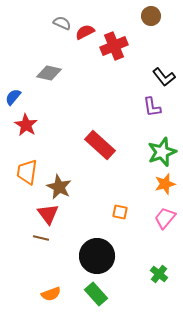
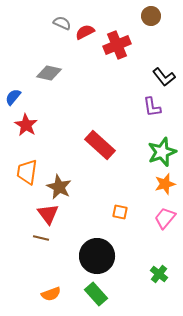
red cross: moved 3 px right, 1 px up
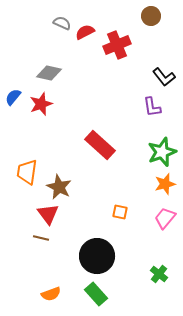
red star: moved 15 px right, 21 px up; rotated 20 degrees clockwise
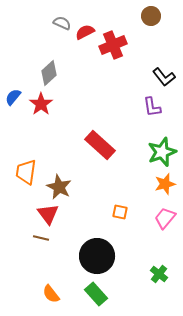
red cross: moved 4 px left
gray diamond: rotated 55 degrees counterclockwise
red star: rotated 15 degrees counterclockwise
orange trapezoid: moved 1 px left
orange semicircle: rotated 72 degrees clockwise
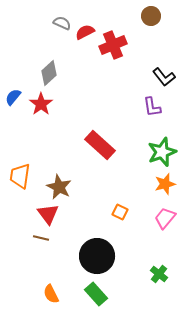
orange trapezoid: moved 6 px left, 4 px down
orange square: rotated 14 degrees clockwise
orange semicircle: rotated 12 degrees clockwise
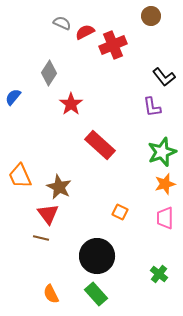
gray diamond: rotated 15 degrees counterclockwise
red star: moved 30 px right
orange trapezoid: rotated 32 degrees counterclockwise
pink trapezoid: rotated 40 degrees counterclockwise
